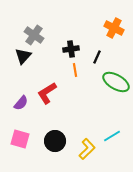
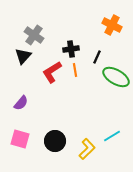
orange cross: moved 2 px left, 3 px up
green ellipse: moved 5 px up
red L-shape: moved 5 px right, 21 px up
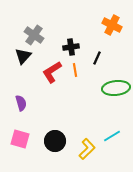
black cross: moved 2 px up
black line: moved 1 px down
green ellipse: moved 11 px down; rotated 36 degrees counterclockwise
purple semicircle: rotated 56 degrees counterclockwise
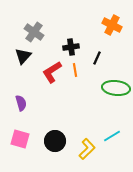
gray cross: moved 3 px up
green ellipse: rotated 12 degrees clockwise
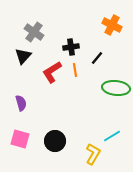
black line: rotated 16 degrees clockwise
yellow L-shape: moved 6 px right, 5 px down; rotated 15 degrees counterclockwise
